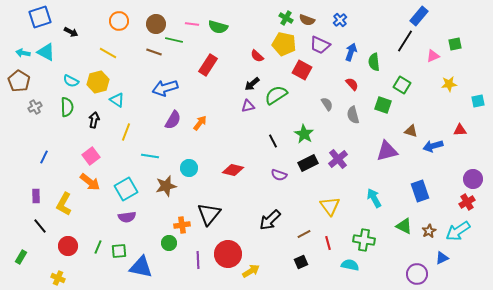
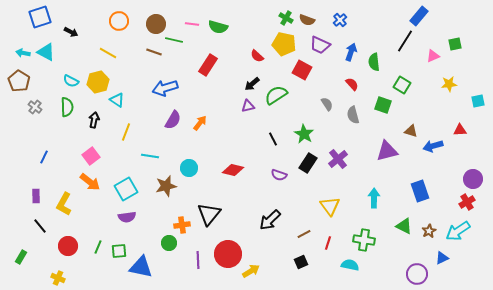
gray cross at (35, 107): rotated 24 degrees counterclockwise
black line at (273, 141): moved 2 px up
black rectangle at (308, 163): rotated 30 degrees counterclockwise
cyan arrow at (374, 198): rotated 30 degrees clockwise
red line at (328, 243): rotated 32 degrees clockwise
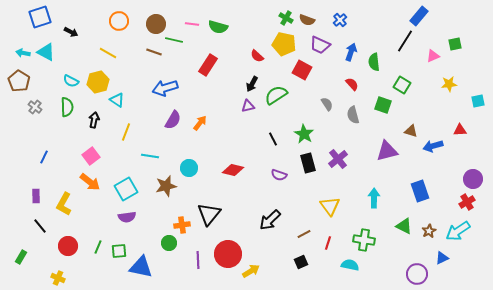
black arrow at (252, 84): rotated 21 degrees counterclockwise
black rectangle at (308, 163): rotated 48 degrees counterclockwise
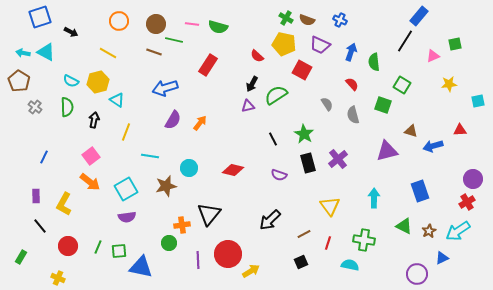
blue cross at (340, 20): rotated 24 degrees counterclockwise
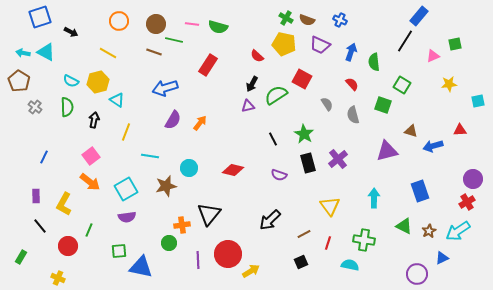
red square at (302, 70): moved 9 px down
green line at (98, 247): moved 9 px left, 17 px up
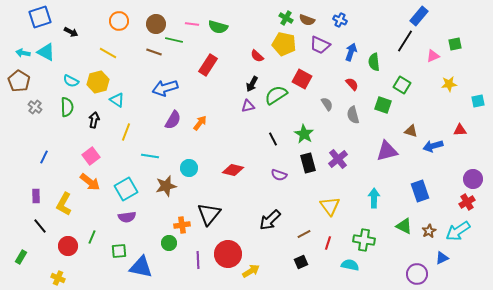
green line at (89, 230): moved 3 px right, 7 px down
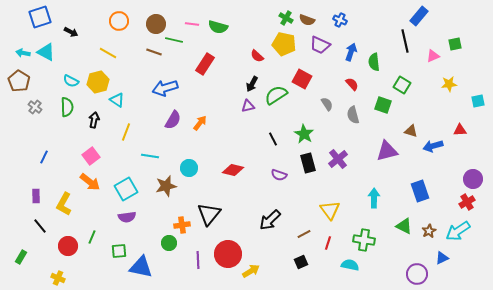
black line at (405, 41): rotated 45 degrees counterclockwise
red rectangle at (208, 65): moved 3 px left, 1 px up
yellow triangle at (330, 206): moved 4 px down
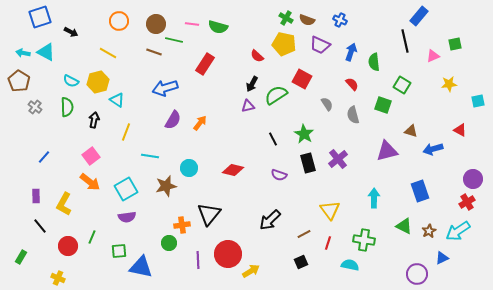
red triangle at (460, 130): rotated 32 degrees clockwise
blue arrow at (433, 146): moved 3 px down
blue line at (44, 157): rotated 16 degrees clockwise
